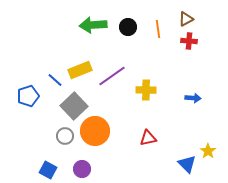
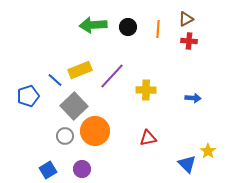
orange line: rotated 12 degrees clockwise
purple line: rotated 12 degrees counterclockwise
blue square: rotated 30 degrees clockwise
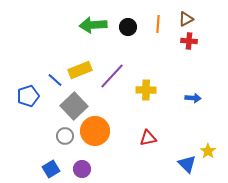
orange line: moved 5 px up
blue square: moved 3 px right, 1 px up
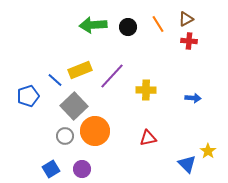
orange line: rotated 36 degrees counterclockwise
